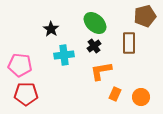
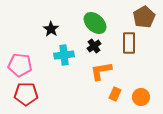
brown pentagon: moved 1 px left, 1 px down; rotated 15 degrees counterclockwise
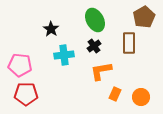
green ellipse: moved 3 px up; rotated 20 degrees clockwise
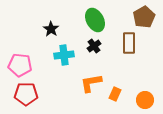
orange L-shape: moved 10 px left, 12 px down
orange circle: moved 4 px right, 3 px down
